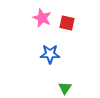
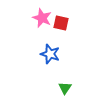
red square: moved 6 px left
blue star: rotated 18 degrees clockwise
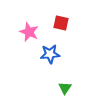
pink star: moved 13 px left, 14 px down
blue star: rotated 24 degrees counterclockwise
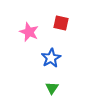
blue star: moved 1 px right, 4 px down; rotated 24 degrees counterclockwise
green triangle: moved 13 px left
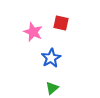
pink star: moved 4 px right
green triangle: rotated 16 degrees clockwise
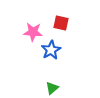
pink star: rotated 18 degrees counterclockwise
blue star: moved 8 px up
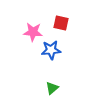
blue star: rotated 24 degrees clockwise
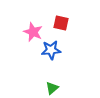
pink star: rotated 18 degrees clockwise
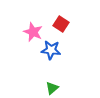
red square: moved 1 px down; rotated 21 degrees clockwise
blue star: rotated 12 degrees clockwise
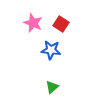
pink star: moved 9 px up
green triangle: moved 1 px up
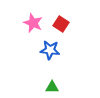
blue star: moved 1 px left
green triangle: rotated 40 degrees clockwise
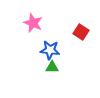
red square: moved 20 px right, 8 px down
green triangle: moved 20 px up
